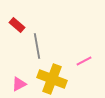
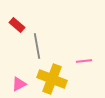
pink line: rotated 21 degrees clockwise
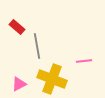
red rectangle: moved 2 px down
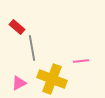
gray line: moved 5 px left, 2 px down
pink line: moved 3 px left
pink triangle: moved 1 px up
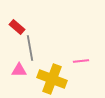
gray line: moved 2 px left
pink triangle: moved 13 px up; rotated 28 degrees clockwise
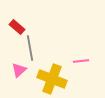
pink triangle: rotated 42 degrees counterclockwise
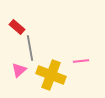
yellow cross: moved 1 px left, 4 px up
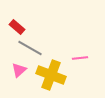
gray line: rotated 50 degrees counterclockwise
pink line: moved 1 px left, 3 px up
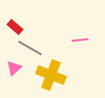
red rectangle: moved 2 px left
pink line: moved 18 px up
pink triangle: moved 5 px left, 2 px up
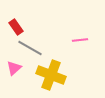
red rectangle: moved 1 px right; rotated 14 degrees clockwise
